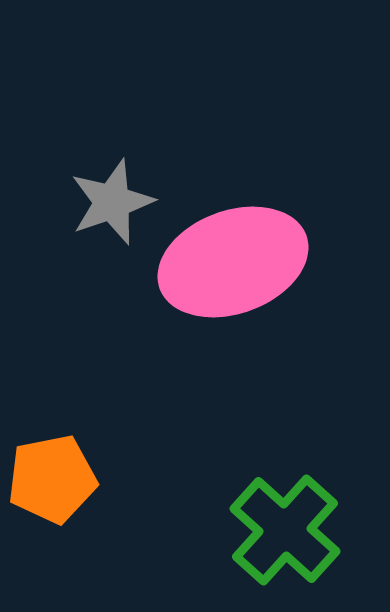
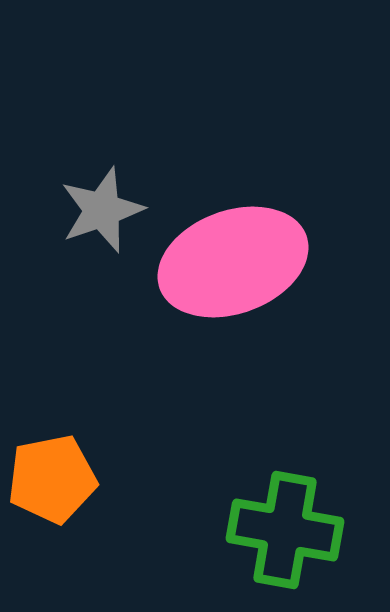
gray star: moved 10 px left, 8 px down
green cross: rotated 32 degrees counterclockwise
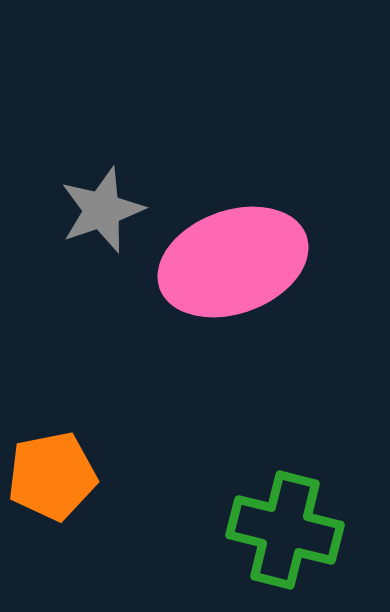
orange pentagon: moved 3 px up
green cross: rotated 4 degrees clockwise
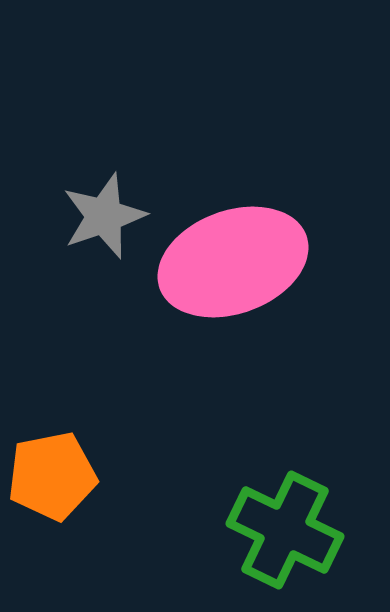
gray star: moved 2 px right, 6 px down
green cross: rotated 12 degrees clockwise
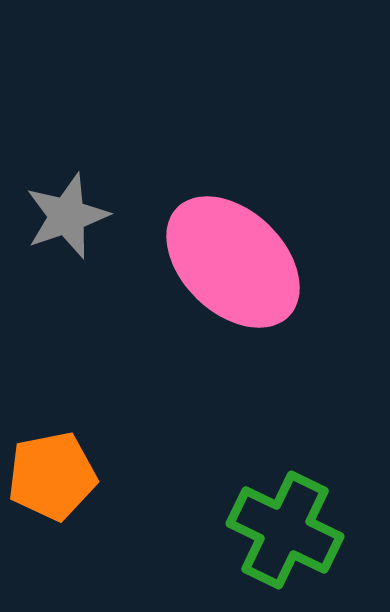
gray star: moved 37 px left
pink ellipse: rotated 64 degrees clockwise
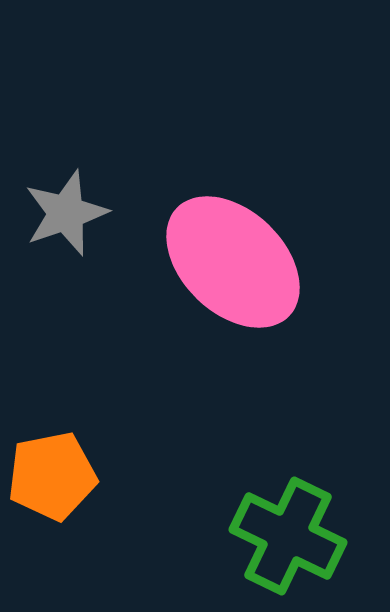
gray star: moved 1 px left, 3 px up
green cross: moved 3 px right, 6 px down
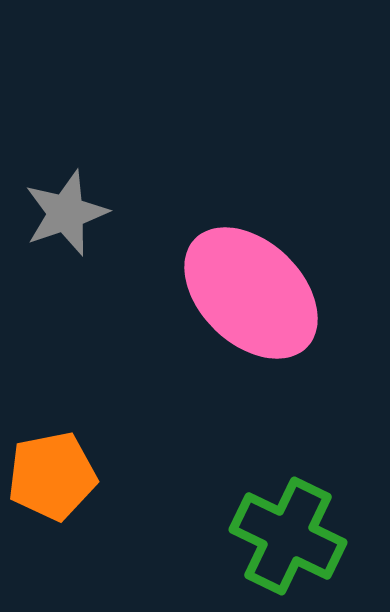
pink ellipse: moved 18 px right, 31 px down
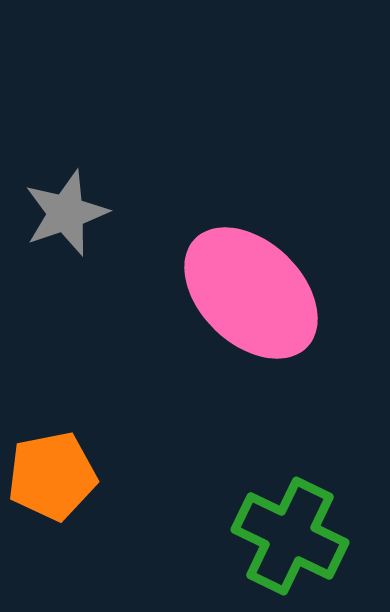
green cross: moved 2 px right
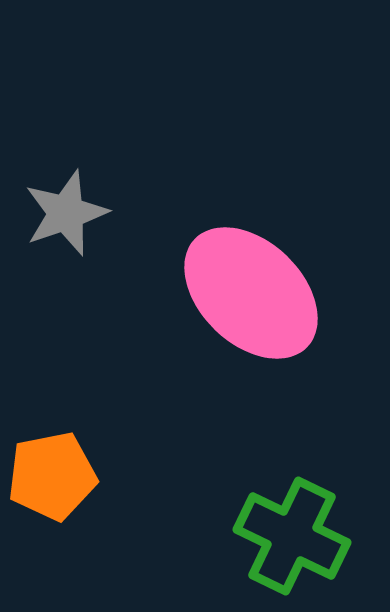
green cross: moved 2 px right
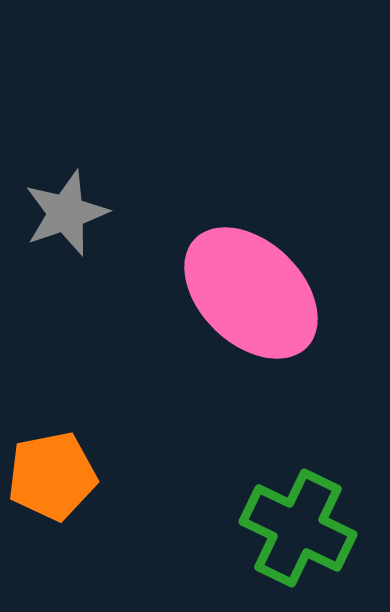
green cross: moved 6 px right, 8 px up
